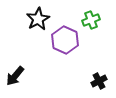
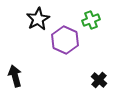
black arrow: rotated 125 degrees clockwise
black cross: moved 1 px up; rotated 21 degrees counterclockwise
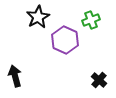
black star: moved 2 px up
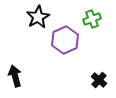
green cross: moved 1 px right, 1 px up
purple hexagon: rotated 12 degrees clockwise
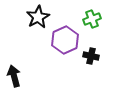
black arrow: moved 1 px left
black cross: moved 8 px left, 24 px up; rotated 28 degrees counterclockwise
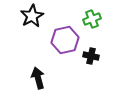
black star: moved 6 px left, 1 px up
purple hexagon: rotated 12 degrees clockwise
black arrow: moved 24 px right, 2 px down
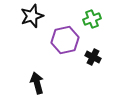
black star: rotated 10 degrees clockwise
black cross: moved 2 px right, 1 px down; rotated 14 degrees clockwise
black arrow: moved 1 px left, 5 px down
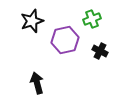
black star: moved 5 px down
black cross: moved 7 px right, 6 px up
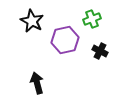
black star: rotated 25 degrees counterclockwise
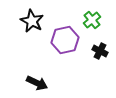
green cross: moved 1 px down; rotated 18 degrees counterclockwise
black arrow: rotated 130 degrees clockwise
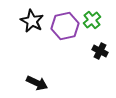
purple hexagon: moved 14 px up
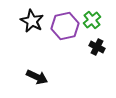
black cross: moved 3 px left, 4 px up
black arrow: moved 6 px up
